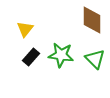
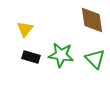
brown diamond: rotated 8 degrees counterclockwise
black rectangle: rotated 66 degrees clockwise
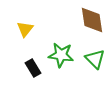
black rectangle: moved 2 px right, 11 px down; rotated 42 degrees clockwise
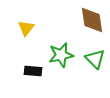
yellow triangle: moved 1 px right, 1 px up
green star: rotated 20 degrees counterclockwise
black rectangle: moved 3 px down; rotated 54 degrees counterclockwise
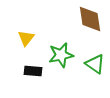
brown diamond: moved 2 px left, 1 px up
yellow triangle: moved 10 px down
green triangle: moved 5 px down; rotated 10 degrees counterclockwise
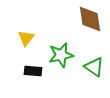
green triangle: moved 1 px left, 3 px down
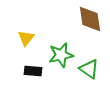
green triangle: moved 5 px left, 2 px down
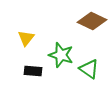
brown diamond: moved 2 px right, 2 px down; rotated 56 degrees counterclockwise
green star: rotated 30 degrees clockwise
